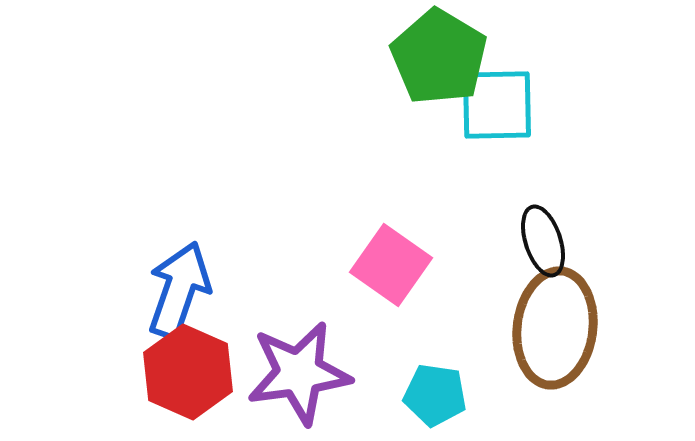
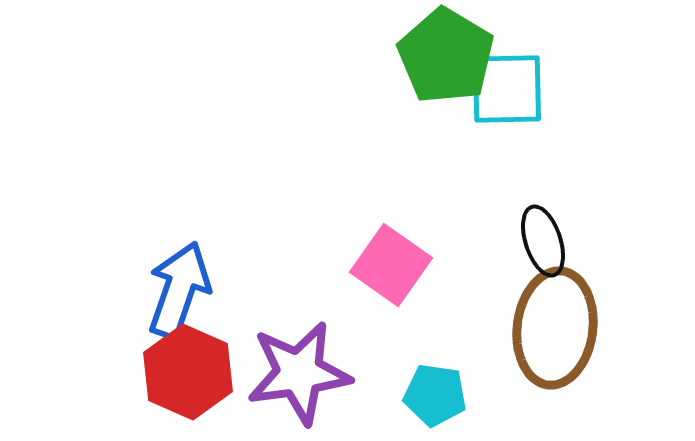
green pentagon: moved 7 px right, 1 px up
cyan square: moved 10 px right, 16 px up
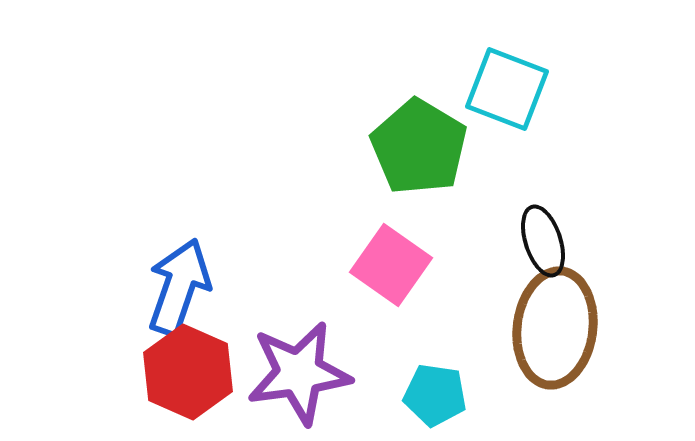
green pentagon: moved 27 px left, 91 px down
cyan square: rotated 22 degrees clockwise
blue arrow: moved 3 px up
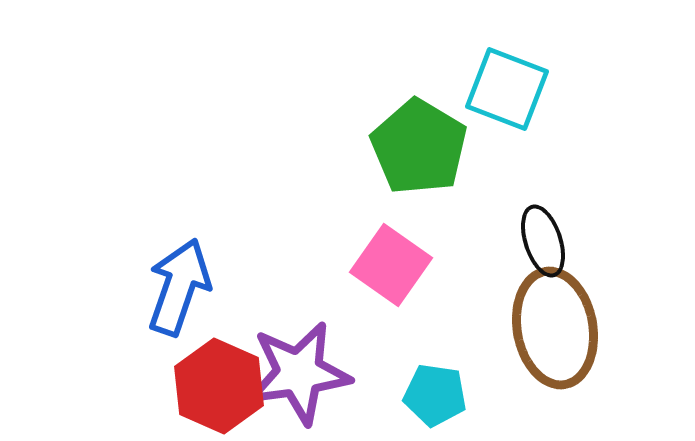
brown ellipse: rotated 17 degrees counterclockwise
red hexagon: moved 31 px right, 14 px down
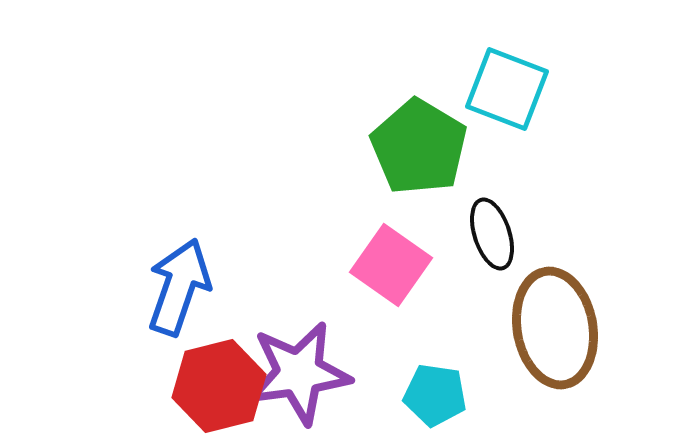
black ellipse: moved 51 px left, 7 px up
red hexagon: rotated 22 degrees clockwise
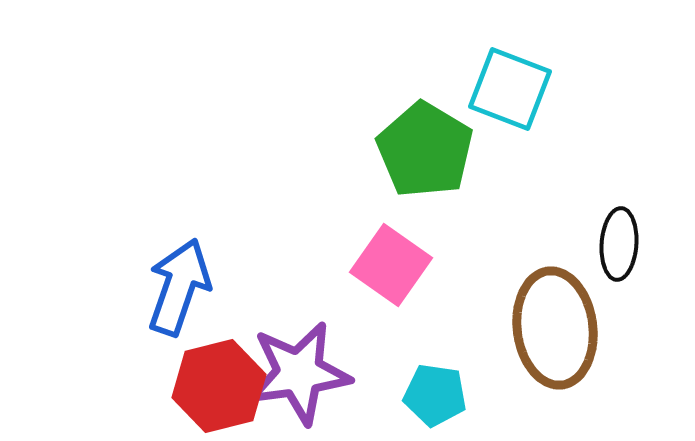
cyan square: moved 3 px right
green pentagon: moved 6 px right, 3 px down
black ellipse: moved 127 px right, 10 px down; rotated 22 degrees clockwise
brown ellipse: rotated 3 degrees clockwise
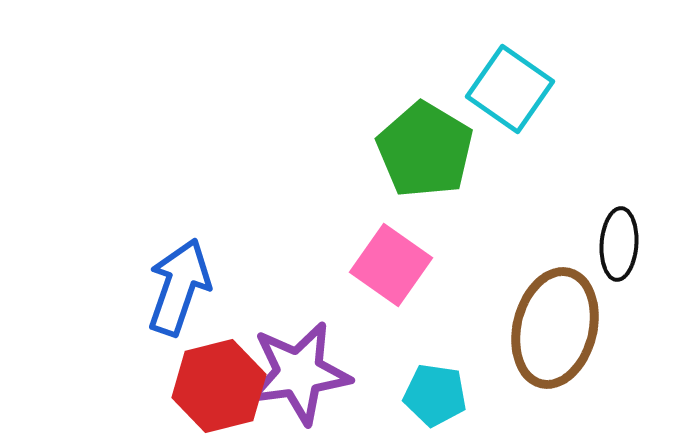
cyan square: rotated 14 degrees clockwise
brown ellipse: rotated 21 degrees clockwise
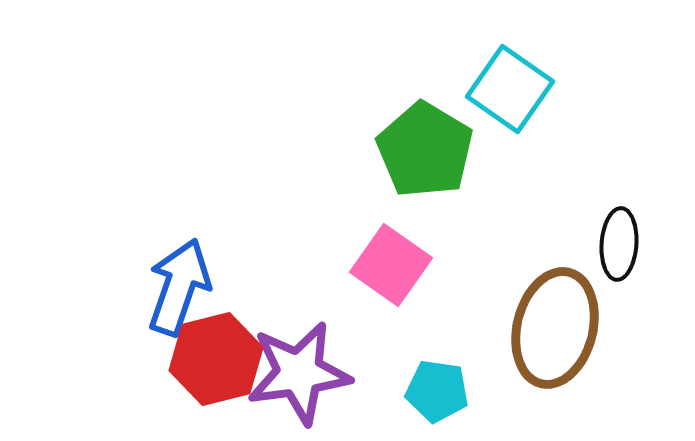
red hexagon: moved 3 px left, 27 px up
cyan pentagon: moved 2 px right, 4 px up
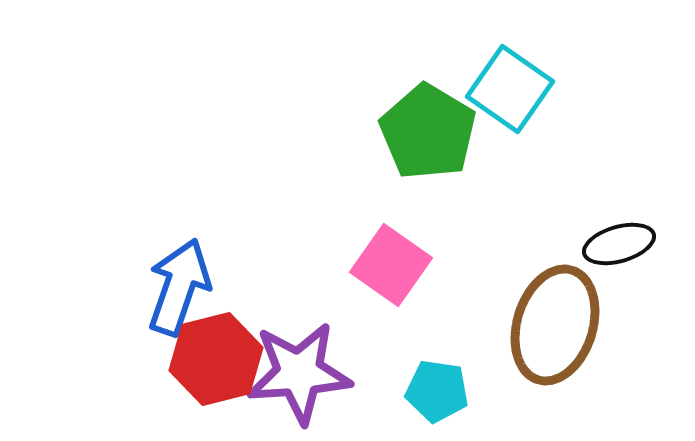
green pentagon: moved 3 px right, 18 px up
black ellipse: rotated 70 degrees clockwise
brown ellipse: moved 3 px up; rotated 3 degrees clockwise
purple star: rotated 4 degrees clockwise
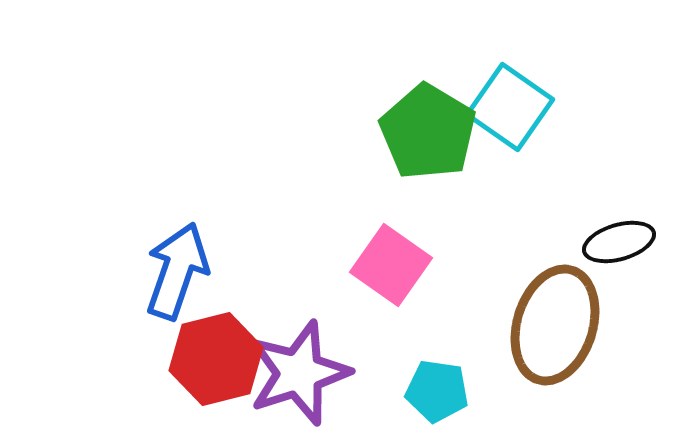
cyan square: moved 18 px down
black ellipse: moved 2 px up
blue arrow: moved 2 px left, 16 px up
purple star: rotated 14 degrees counterclockwise
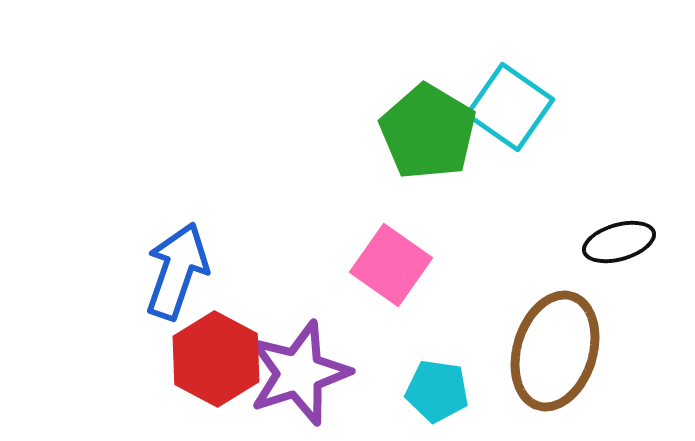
brown ellipse: moved 26 px down
red hexagon: rotated 18 degrees counterclockwise
